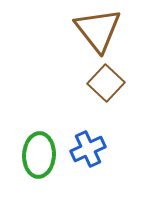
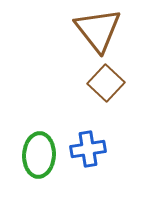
blue cross: rotated 16 degrees clockwise
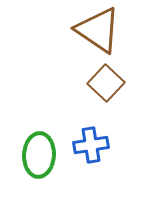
brown triangle: rotated 18 degrees counterclockwise
blue cross: moved 3 px right, 4 px up
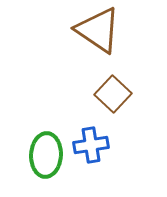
brown square: moved 7 px right, 11 px down
green ellipse: moved 7 px right
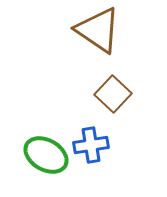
green ellipse: rotated 63 degrees counterclockwise
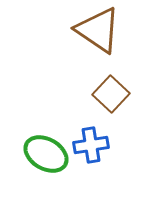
brown square: moved 2 px left
green ellipse: moved 1 px up
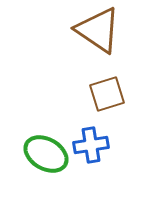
brown square: moved 4 px left; rotated 30 degrees clockwise
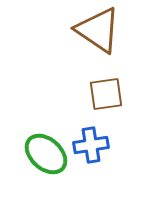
brown square: moved 1 px left; rotated 9 degrees clockwise
green ellipse: rotated 12 degrees clockwise
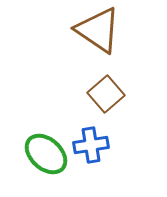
brown square: rotated 33 degrees counterclockwise
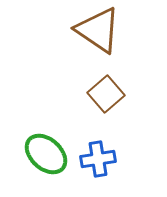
blue cross: moved 7 px right, 14 px down
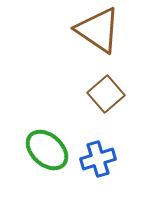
green ellipse: moved 1 px right, 4 px up
blue cross: rotated 8 degrees counterclockwise
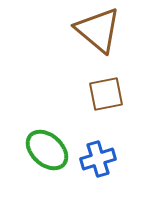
brown triangle: rotated 6 degrees clockwise
brown square: rotated 30 degrees clockwise
